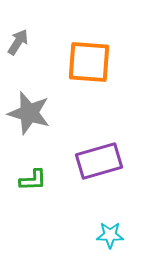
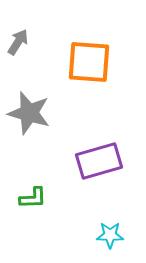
green L-shape: moved 18 px down
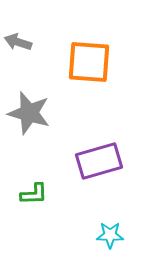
gray arrow: rotated 104 degrees counterclockwise
green L-shape: moved 1 px right, 4 px up
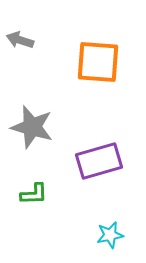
gray arrow: moved 2 px right, 2 px up
orange square: moved 9 px right
gray star: moved 3 px right, 14 px down
cyan star: rotated 12 degrees counterclockwise
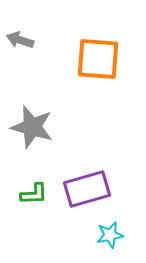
orange square: moved 3 px up
purple rectangle: moved 12 px left, 28 px down
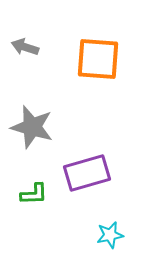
gray arrow: moved 5 px right, 7 px down
purple rectangle: moved 16 px up
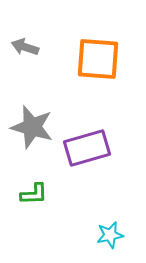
purple rectangle: moved 25 px up
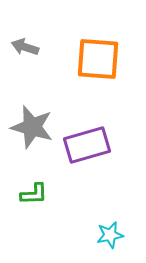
purple rectangle: moved 3 px up
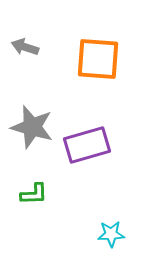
cyan star: moved 1 px right, 1 px up; rotated 8 degrees clockwise
